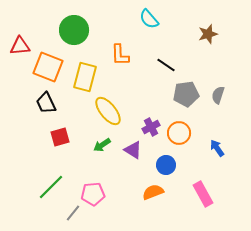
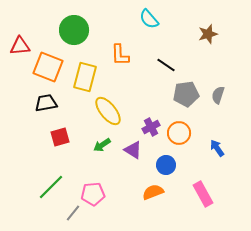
black trapezoid: rotated 105 degrees clockwise
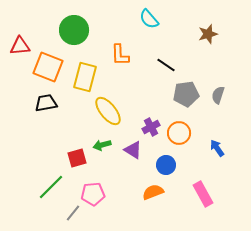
red square: moved 17 px right, 21 px down
green arrow: rotated 18 degrees clockwise
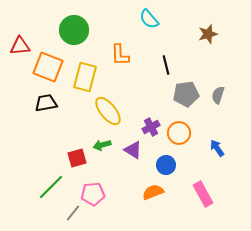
black line: rotated 42 degrees clockwise
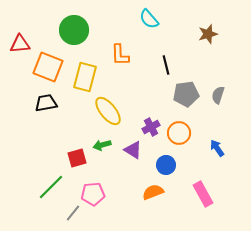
red triangle: moved 2 px up
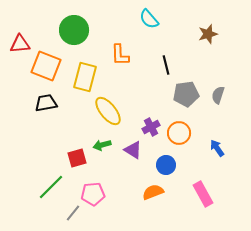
orange square: moved 2 px left, 1 px up
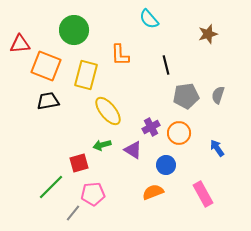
yellow rectangle: moved 1 px right, 2 px up
gray pentagon: moved 2 px down
black trapezoid: moved 2 px right, 2 px up
red square: moved 2 px right, 5 px down
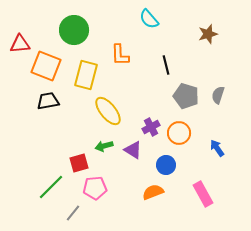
gray pentagon: rotated 25 degrees clockwise
green arrow: moved 2 px right, 1 px down
pink pentagon: moved 2 px right, 6 px up
